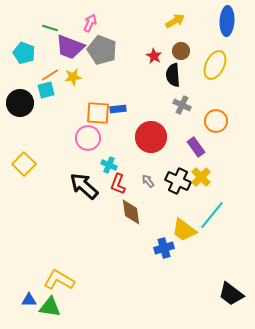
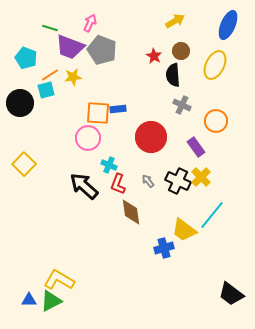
blue ellipse: moved 1 px right, 4 px down; rotated 20 degrees clockwise
cyan pentagon: moved 2 px right, 5 px down
green triangle: moved 1 px right, 6 px up; rotated 35 degrees counterclockwise
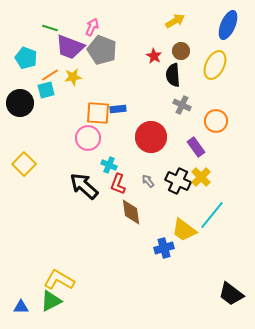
pink arrow: moved 2 px right, 4 px down
blue triangle: moved 8 px left, 7 px down
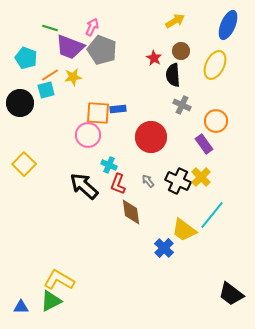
red star: moved 2 px down
pink circle: moved 3 px up
purple rectangle: moved 8 px right, 3 px up
blue cross: rotated 30 degrees counterclockwise
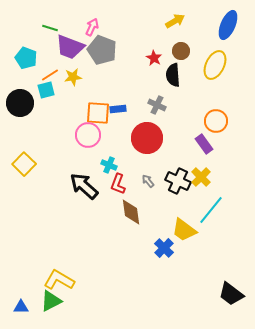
gray cross: moved 25 px left
red circle: moved 4 px left, 1 px down
cyan line: moved 1 px left, 5 px up
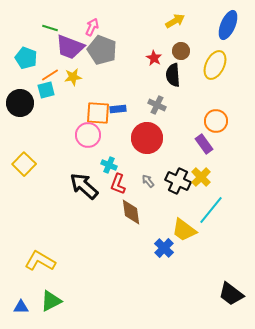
yellow L-shape: moved 19 px left, 19 px up
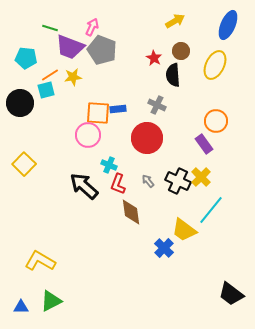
cyan pentagon: rotated 15 degrees counterclockwise
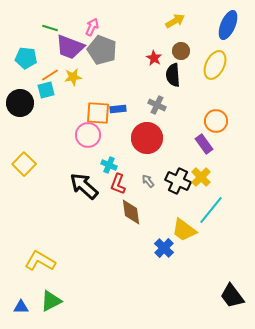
black trapezoid: moved 1 px right, 2 px down; rotated 16 degrees clockwise
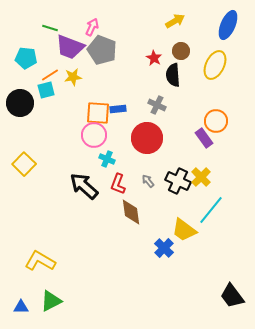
pink circle: moved 6 px right
purple rectangle: moved 6 px up
cyan cross: moved 2 px left, 6 px up
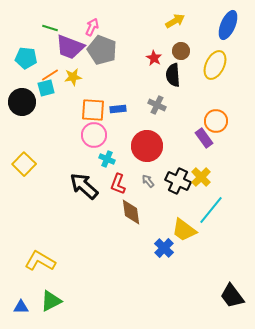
cyan square: moved 2 px up
black circle: moved 2 px right, 1 px up
orange square: moved 5 px left, 3 px up
red circle: moved 8 px down
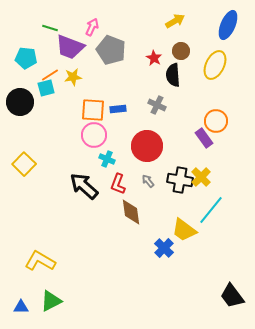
gray pentagon: moved 9 px right
black circle: moved 2 px left
black cross: moved 2 px right, 1 px up; rotated 15 degrees counterclockwise
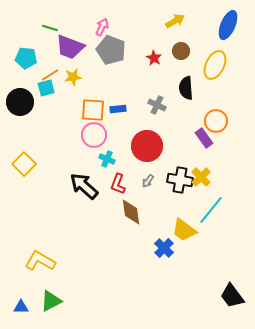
pink arrow: moved 10 px right
black semicircle: moved 13 px right, 13 px down
gray arrow: rotated 104 degrees counterclockwise
